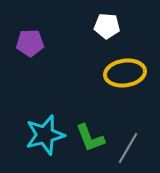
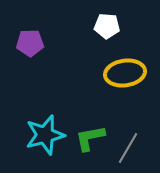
green L-shape: rotated 100 degrees clockwise
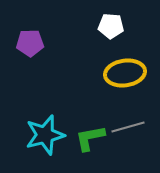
white pentagon: moved 4 px right
gray line: moved 21 px up; rotated 44 degrees clockwise
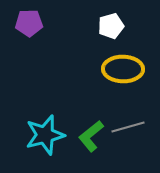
white pentagon: rotated 20 degrees counterclockwise
purple pentagon: moved 1 px left, 20 px up
yellow ellipse: moved 2 px left, 4 px up; rotated 9 degrees clockwise
green L-shape: moved 1 px right, 2 px up; rotated 28 degrees counterclockwise
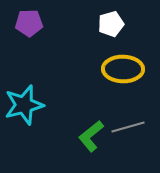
white pentagon: moved 2 px up
cyan star: moved 21 px left, 30 px up
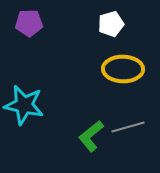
cyan star: rotated 27 degrees clockwise
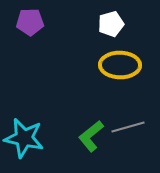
purple pentagon: moved 1 px right, 1 px up
yellow ellipse: moved 3 px left, 4 px up
cyan star: moved 33 px down
